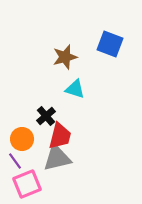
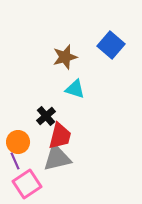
blue square: moved 1 px right, 1 px down; rotated 20 degrees clockwise
orange circle: moved 4 px left, 3 px down
purple line: rotated 12 degrees clockwise
pink square: rotated 12 degrees counterclockwise
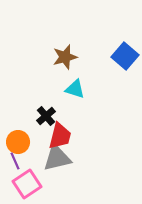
blue square: moved 14 px right, 11 px down
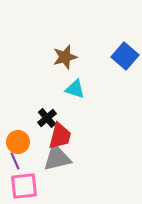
black cross: moved 1 px right, 2 px down
pink square: moved 3 px left, 2 px down; rotated 28 degrees clockwise
